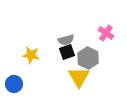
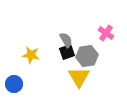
gray semicircle: rotated 105 degrees counterclockwise
gray hexagon: moved 1 px left, 2 px up; rotated 25 degrees clockwise
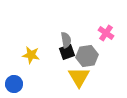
gray semicircle: rotated 21 degrees clockwise
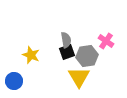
pink cross: moved 8 px down
yellow star: rotated 12 degrees clockwise
blue circle: moved 3 px up
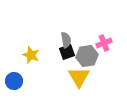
pink cross: moved 2 px left, 2 px down; rotated 35 degrees clockwise
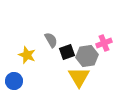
gray semicircle: moved 15 px left; rotated 21 degrees counterclockwise
yellow star: moved 4 px left
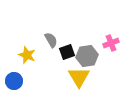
pink cross: moved 7 px right
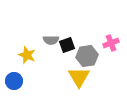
gray semicircle: rotated 119 degrees clockwise
black square: moved 7 px up
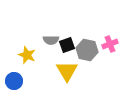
pink cross: moved 1 px left, 1 px down
gray hexagon: moved 6 px up; rotated 20 degrees clockwise
yellow triangle: moved 12 px left, 6 px up
